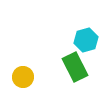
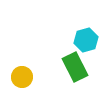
yellow circle: moved 1 px left
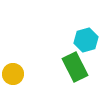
yellow circle: moved 9 px left, 3 px up
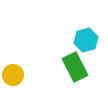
yellow circle: moved 1 px down
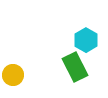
cyan hexagon: rotated 15 degrees counterclockwise
